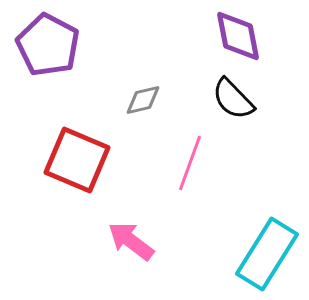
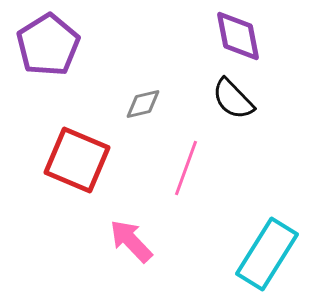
purple pentagon: rotated 12 degrees clockwise
gray diamond: moved 4 px down
pink line: moved 4 px left, 5 px down
pink arrow: rotated 9 degrees clockwise
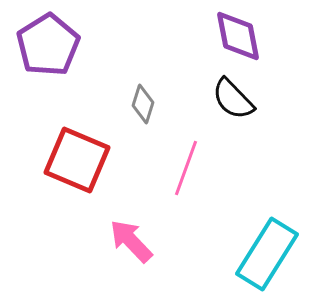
gray diamond: rotated 60 degrees counterclockwise
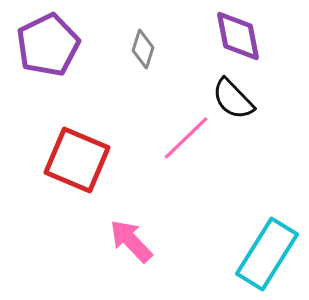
purple pentagon: rotated 6 degrees clockwise
gray diamond: moved 55 px up
pink line: moved 30 px up; rotated 26 degrees clockwise
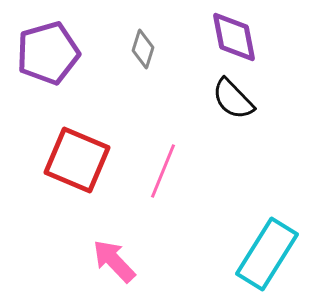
purple diamond: moved 4 px left, 1 px down
purple pentagon: moved 8 px down; rotated 10 degrees clockwise
pink line: moved 23 px left, 33 px down; rotated 24 degrees counterclockwise
pink arrow: moved 17 px left, 20 px down
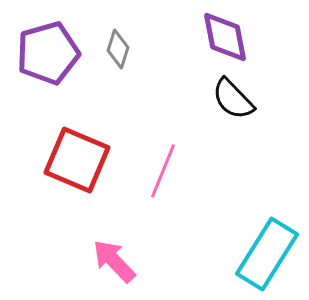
purple diamond: moved 9 px left
gray diamond: moved 25 px left
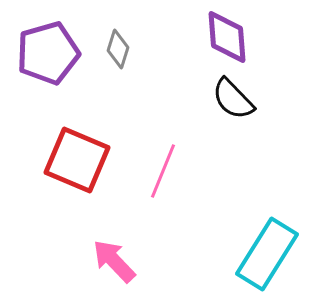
purple diamond: moved 2 px right; rotated 6 degrees clockwise
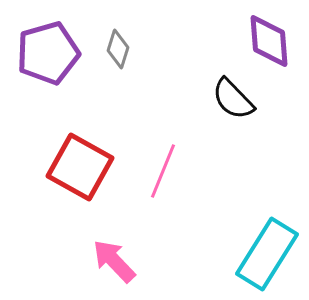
purple diamond: moved 42 px right, 4 px down
red square: moved 3 px right, 7 px down; rotated 6 degrees clockwise
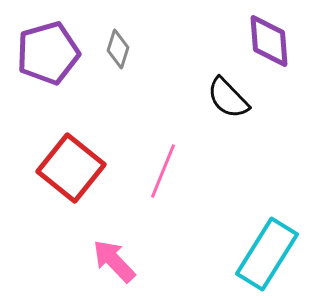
black semicircle: moved 5 px left, 1 px up
red square: moved 9 px left, 1 px down; rotated 10 degrees clockwise
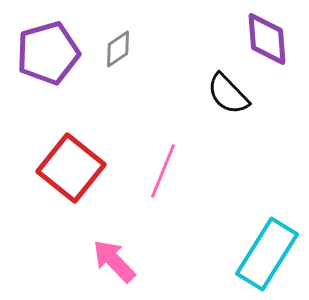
purple diamond: moved 2 px left, 2 px up
gray diamond: rotated 39 degrees clockwise
black semicircle: moved 4 px up
